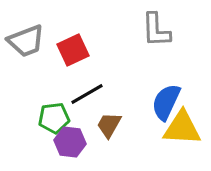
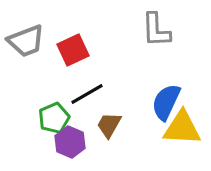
green pentagon: rotated 16 degrees counterclockwise
purple hexagon: rotated 16 degrees clockwise
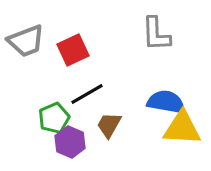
gray L-shape: moved 4 px down
blue semicircle: rotated 75 degrees clockwise
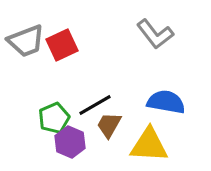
gray L-shape: moved 1 px left; rotated 36 degrees counterclockwise
red square: moved 11 px left, 5 px up
black line: moved 8 px right, 11 px down
yellow triangle: moved 33 px left, 17 px down
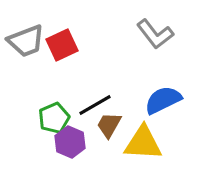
blue semicircle: moved 3 px left, 2 px up; rotated 36 degrees counterclockwise
yellow triangle: moved 6 px left, 2 px up
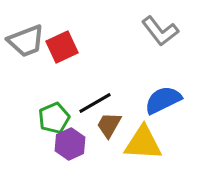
gray L-shape: moved 5 px right, 3 px up
red square: moved 2 px down
black line: moved 2 px up
purple hexagon: moved 2 px down; rotated 12 degrees clockwise
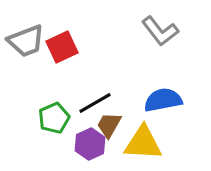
blue semicircle: rotated 15 degrees clockwise
purple hexagon: moved 20 px right
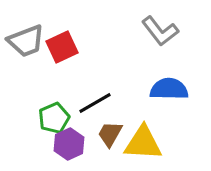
blue semicircle: moved 6 px right, 11 px up; rotated 12 degrees clockwise
brown trapezoid: moved 1 px right, 9 px down
purple hexagon: moved 21 px left
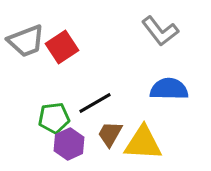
red square: rotated 8 degrees counterclockwise
green pentagon: rotated 16 degrees clockwise
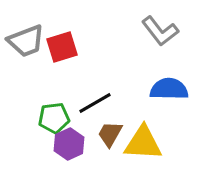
red square: rotated 16 degrees clockwise
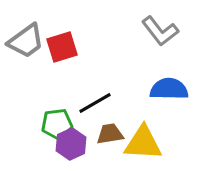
gray trapezoid: rotated 15 degrees counterclockwise
green pentagon: moved 3 px right, 6 px down
brown trapezoid: rotated 52 degrees clockwise
purple hexagon: moved 2 px right
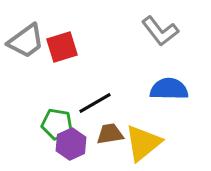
green pentagon: rotated 16 degrees clockwise
yellow triangle: rotated 42 degrees counterclockwise
